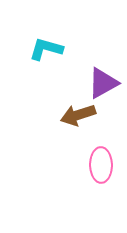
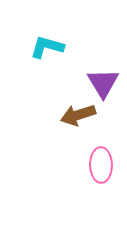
cyan L-shape: moved 1 px right, 2 px up
purple triangle: rotated 32 degrees counterclockwise
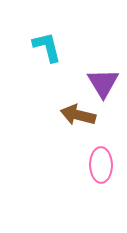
cyan L-shape: rotated 60 degrees clockwise
brown arrow: rotated 32 degrees clockwise
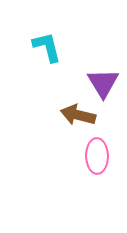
pink ellipse: moved 4 px left, 9 px up
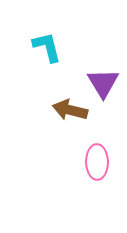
brown arrow: moved 8 px left, 5 px up
pink ellipse: moved 6 px down
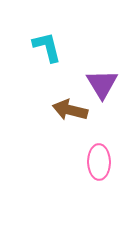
purple triangle: moved 1 px left, 1 px down
pink ellipse: moved 2 px right
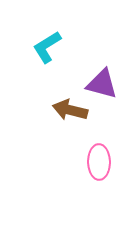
cyan L-shape: rotated 108 degrees counterclockwise
purple triangle: rotated 44 degrees counterclockwise
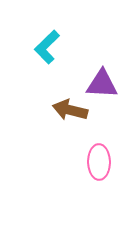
cyan L-shape: rotated 12 degrees counterclockwise
purple triangle: rotated 12 degrees counterclockwise
